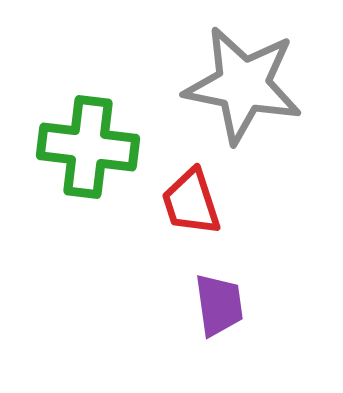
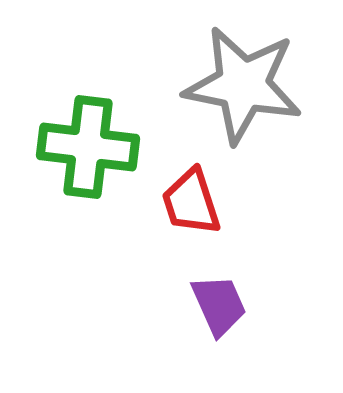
purple trapezoid: rotated 16 degrees counterclockwise
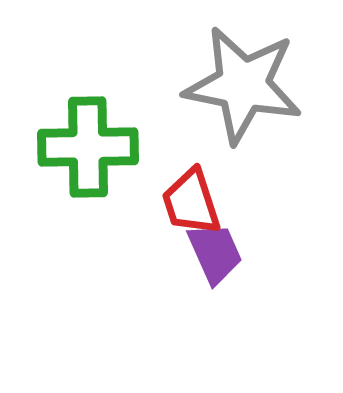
green cross: rotated 8 degrees counterclockwise
purple trapezoid: moved 4 px left, 52 px up
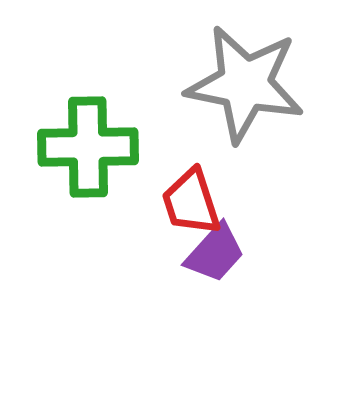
gray star: moved 2 px right, 1 px up
purple trapezoid: rotated 66 degrees clockwise
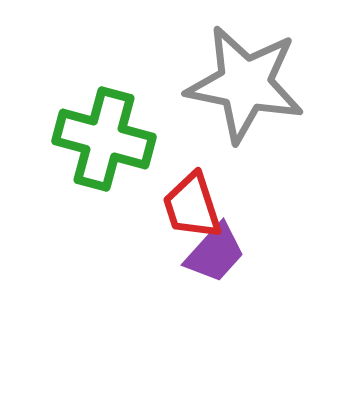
green cross: moved 16 px right, 8 px up; rotated 16 degrees clockwise
red trapezoid: moved 1 px right, 4 px down
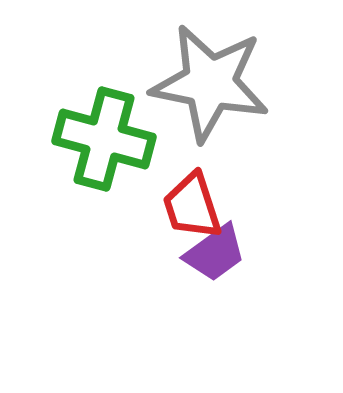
gray star: moved 35 px left, 1 px up
purple trapezoid: rotated 12 degrees clockwise
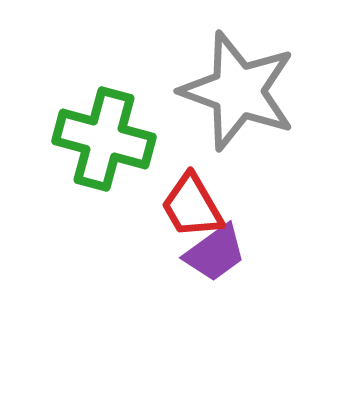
gray star: moved 28 px right, 8 px down; rotated 9 degrees clockwise
red trapezoid: rotated 12 degrees counterclockwise
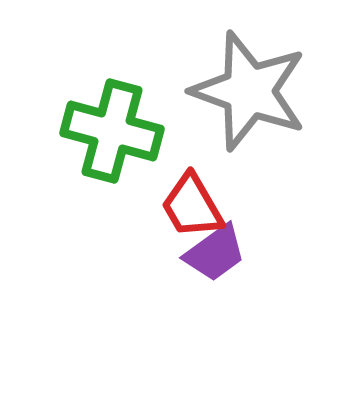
gray star: moved 11 px right
green cross: moved 8 px right, 8 px up
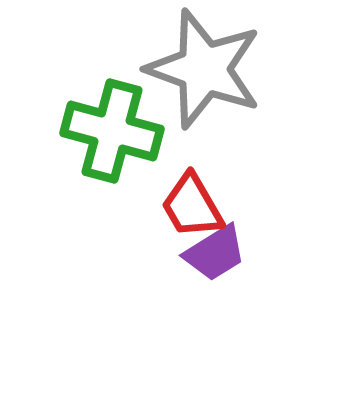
gray star: moved 45 px left, 22 px up
purple trapezoid: rotated 4 degrees clockwise
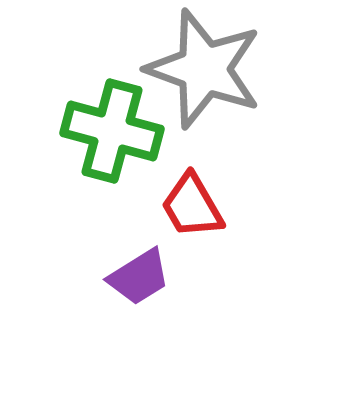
purple trapezoid: moved 76 px left, 24 px down
